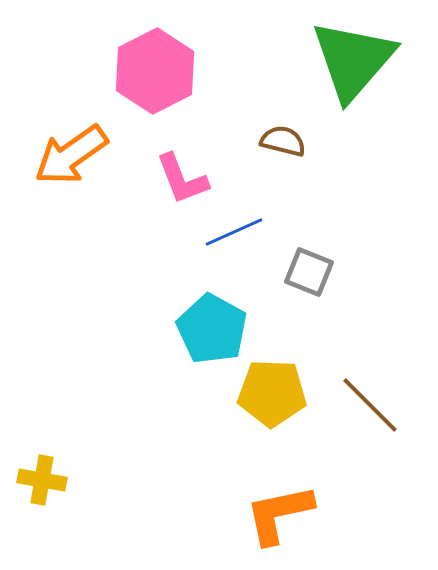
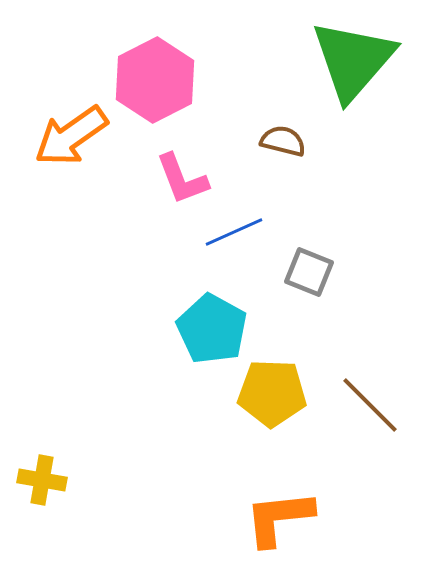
pink hexagon: moved 9 px down
orange arrow: moved 19 px up
orange L-shape: moved 4 px down; rotated 6 degrees clockwise
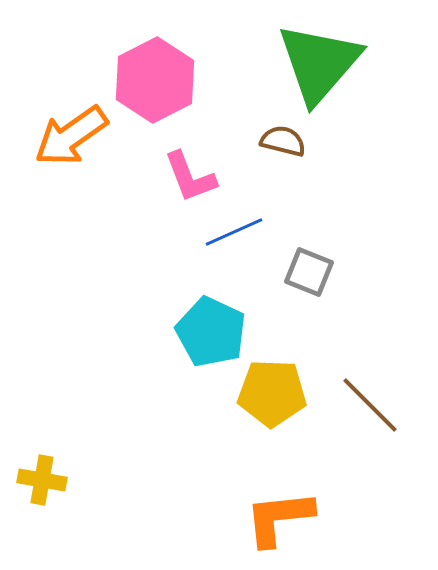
green triangle: moved 34 px left, 3 px down
pink L-shape: moved 8 px right, 2 px up
cyan pentagon: moved 1 px left, 3 px down; rotated 4 degrees counterclockwise
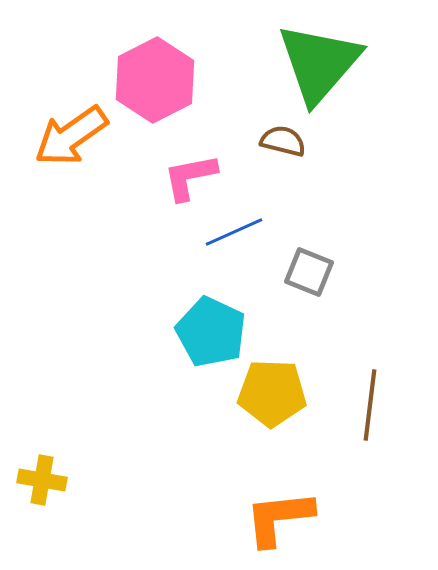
pink L-shape: rotated 100 degrees clockwise
brown line: rotated 52 degrees clockwise
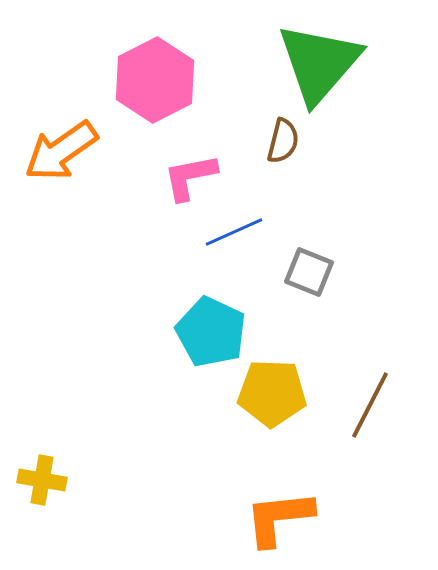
orange arrow: moved 10 px left, 15 px down
brown semicircle: rotated 90 degrees clockwise
brown line: rotated 20 degrees clockwise
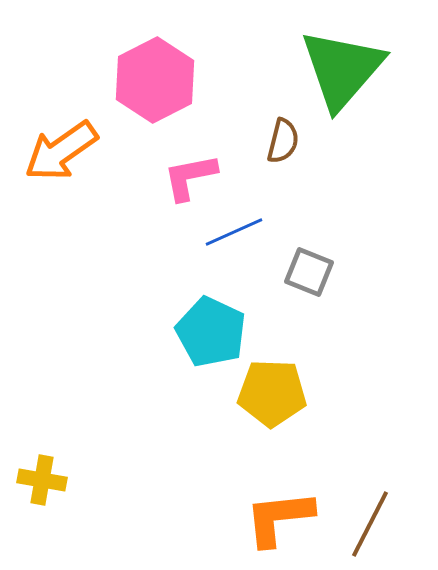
green triangle: moved 23 px right, 6 px down
brown line: moved 119 px down
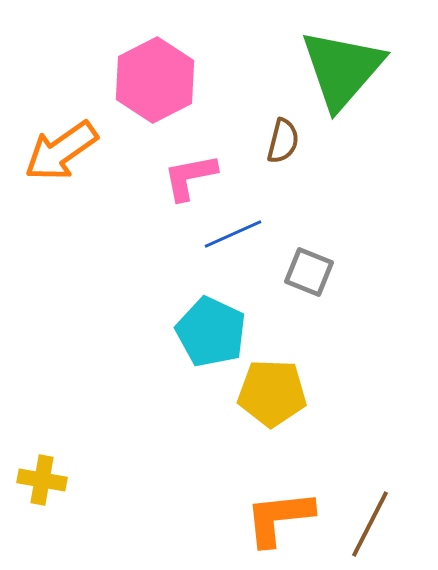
blue line: moved 1 px left, 2 px down
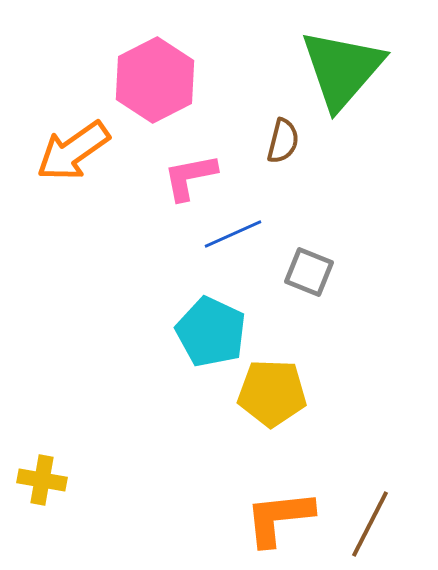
orange arrow: moved 12 px right
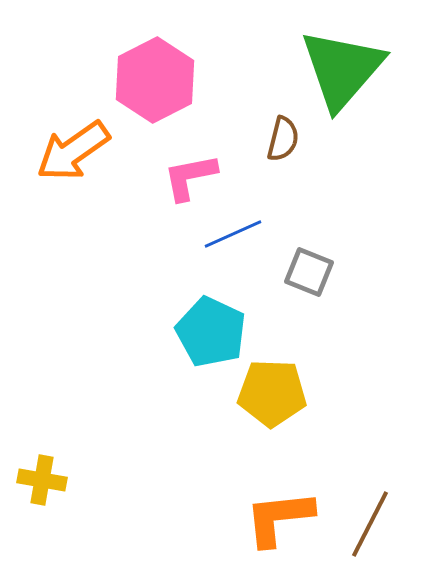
brown semicircle: moved 2 px up
